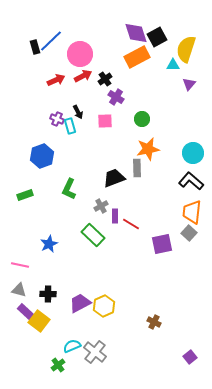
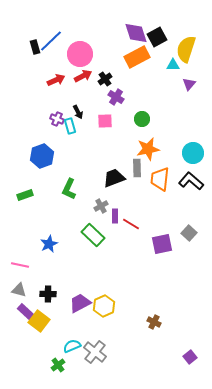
orange trapezoid at (192, 212): moved 32 px left, 33 px up
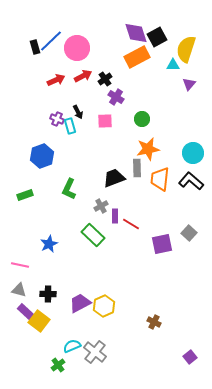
pink circle at (80, 54): moved 3 px left, 6 px up
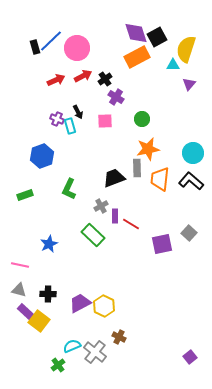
yellow hexagon at (104, 306): rotated 10 degrees counterclockwise
brown cross at (154, 322): moved 35 px left, 15 px down
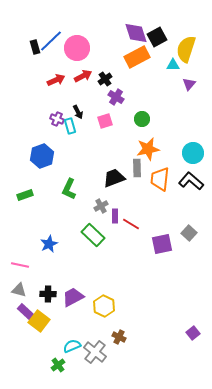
pink square at (105, 121): rotated 14 degrees counterclockwise
purple trapezoid at (80, 303): moved 7 px left, 6 px up
purple square at (190, 357): moved 3 px right, 24 px up
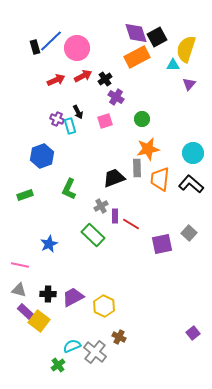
black L-shape at (191, 181): moved 3 px down
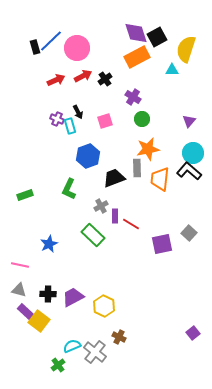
cyan triangle at (173, 65): moved 1 px left, 5 px down
purple triangle at (189, 84): moved 37 px down
purple cross at (116, 97): moved 17 px right
blue hexagon at (42, 156): moved 46 px right
black L-shape at (191, 184): moved 2 px left, 13 px up
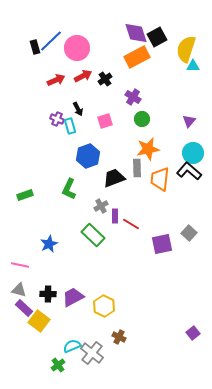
cyan triangle at (172, 70): moved 21 px right, 4 px up
black arrow at (78, 112): moved 3 px up
purple rectangle at (26, 312): moved 2 px left, 4 px up
gray cross at (95, 352): moved 3 px left, 1 px down
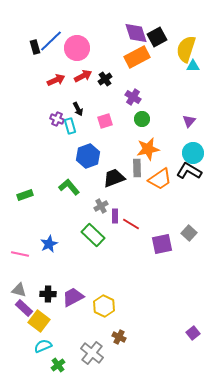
black L-shape at (189, 171): rotated 10 degrees counterclockwise
orange trapezoid at (160, 179): rotated 130 degrees counterclockwise
green L-shape at (69, 189): moved 2 px up; rotated 115 degrees clockwise
pink line at (20, 265): moved 11 px up
cyan semicircle at (72, 346): moved 29 px left
